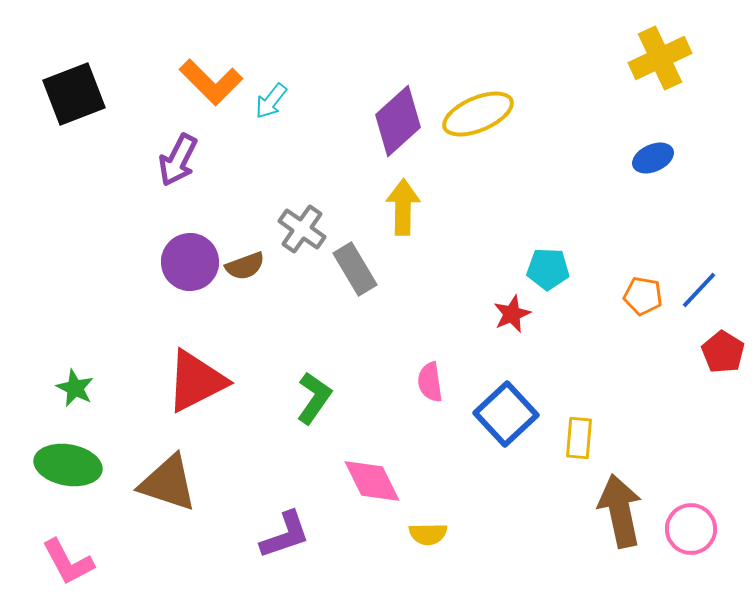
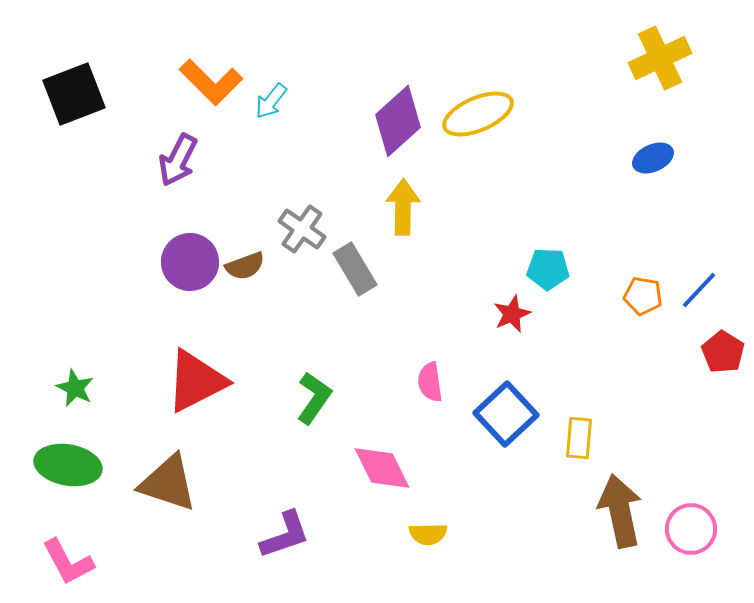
pink diamond: moved 10 px right, 13 px up
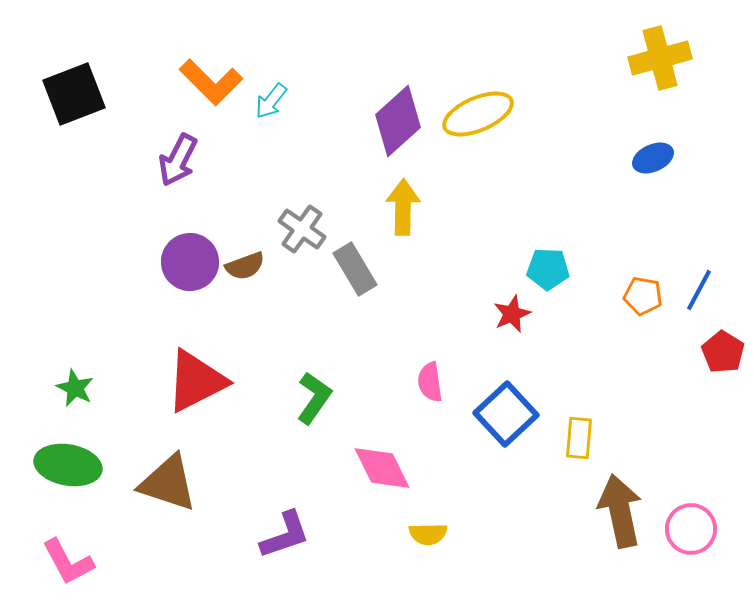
yellow cross: rotated 10 degrees clockwise
blue line: rotated 15 degrees counterclockwise
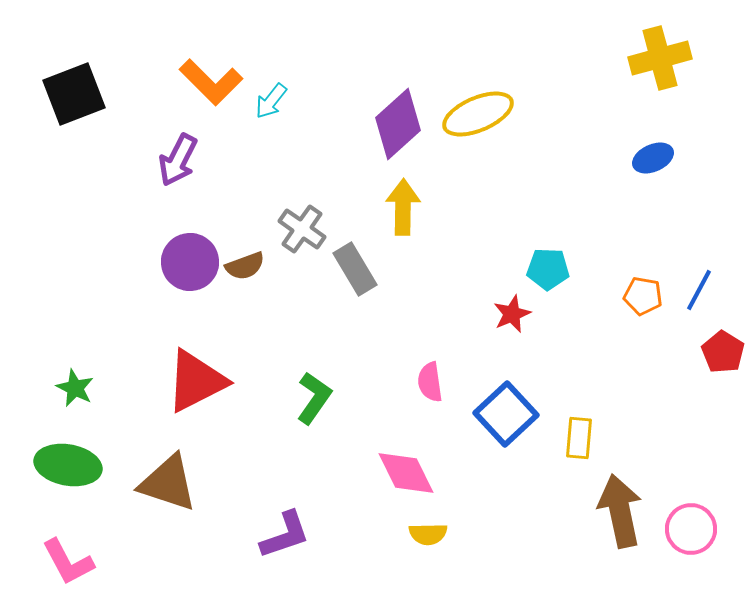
purple diamond: moved 3 px down
pink diamond: moved 24 px right, 5 px down
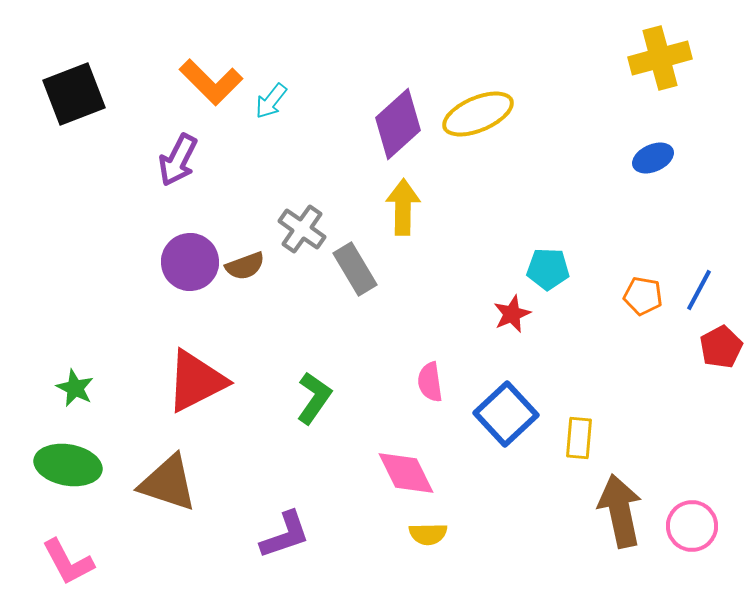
red pentagon: moved 2 px left, 5 px up; rotated 12 degrees clockwise
pink circle: moved 1 px right, 3 px up
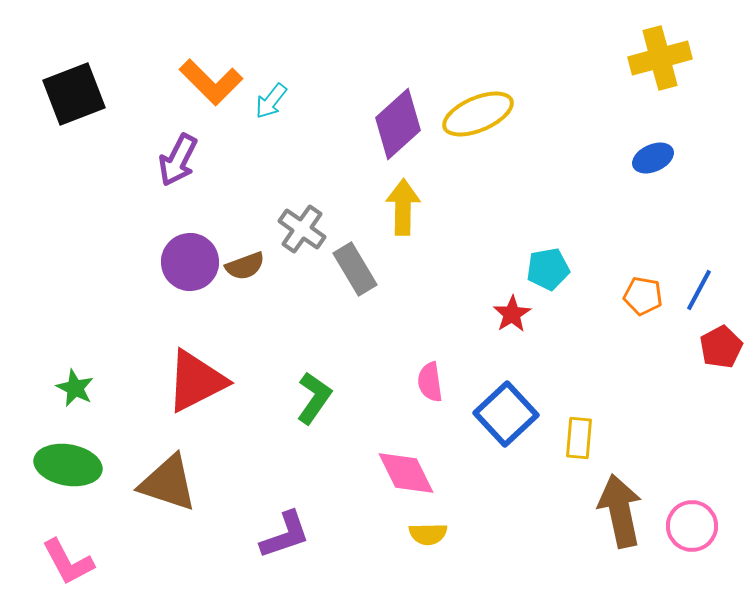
cyan pentagon: rotated 12 degrees counterclockwise
red star: rotated 9 degrees counterclockwise
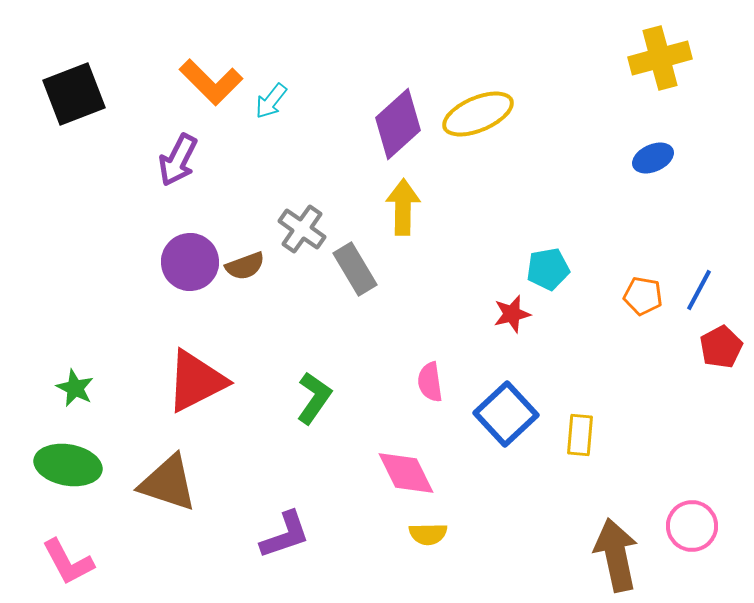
red star: rotated 18 degrees clockwise
yellow rectangle: moved 1 px right, 3 px up
brown arrow: moved 4 px left, 44 px down
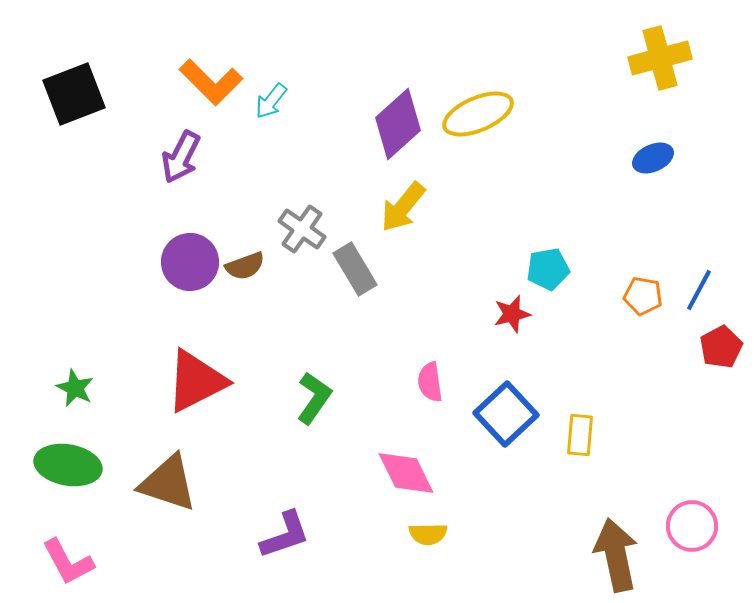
purple arrow: moved 3 px right, 3 px up
yellow arrow: rotated 142 degrees counterclockwise
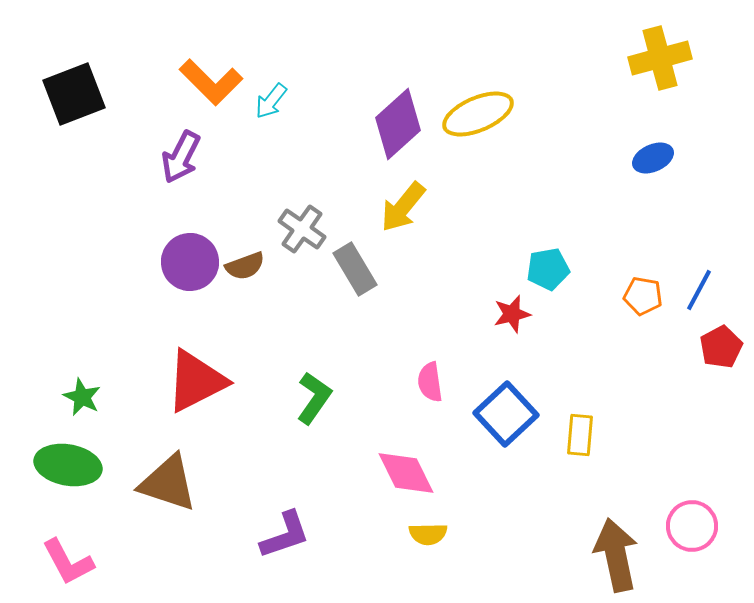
green star: moved 7 px right, 9 px down
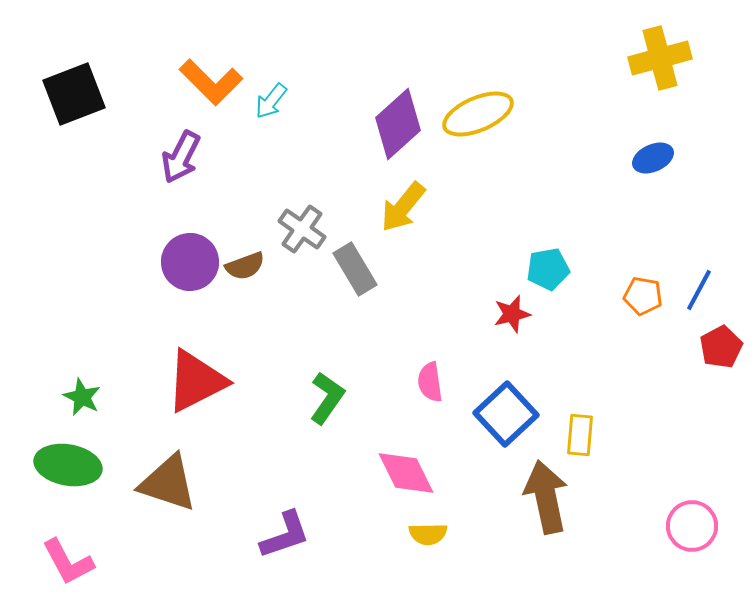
green L-shape: moved 13 px right
brown arrow: moved 70 px left, 58 px up
